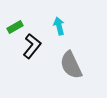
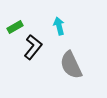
black L-shape: moved 1 px right, 1 px down
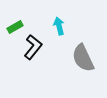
gray semicircle: moved 12 px right, 7 px up
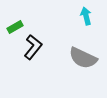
cyan arrow: moved 27 px right, 10 px up
gray semicircle: rotated 40 degrees counterclockwise
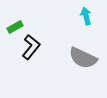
black L-shape: moved 2 px left
